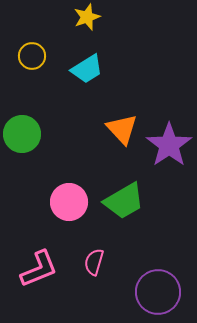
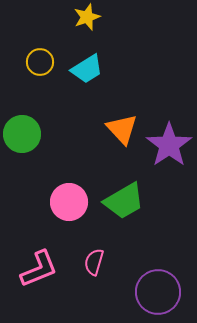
yellow circle: moved 8 px right, 6 px down
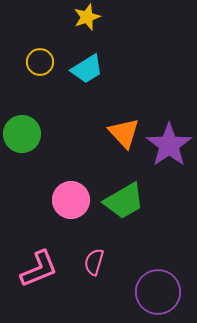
orange triangle: moved 2 px right, 4 px down
pink circle: moved 2 px right, 2 px up
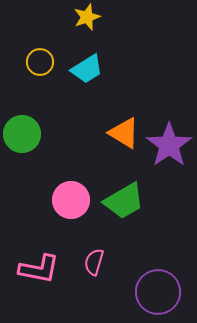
orange triangle: rotated 16 degrees counterclockwise
pink L-shape: rotated 33 degrees clockwise
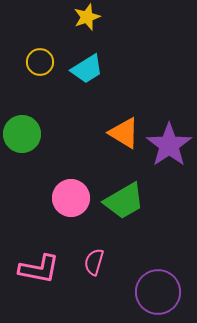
pink circle: moved 2 px up
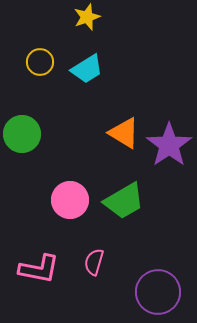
pink circle: moved 1 px left, 2 px down
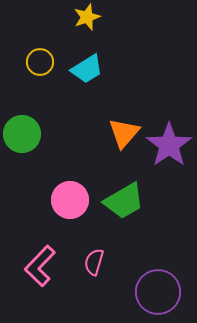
orange triangle: rotated 40 degrees clockwise
pink L-shape: moved 1 px right, 3 px up; rotated 123 degrees clockwise
